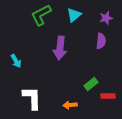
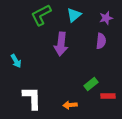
purple arrow: moved 1 px right, 4 px up
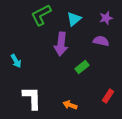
cyan triangle: moved 4 px down
purple semicircle: rotated 84 degrees counterclockwise
green rectangle: moved 9 px left, 17 px up
red rectangle: rotated 56 degrees counterclockwise
orange arrow: rotated 24 degrees clockwise
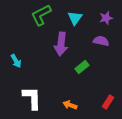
cyan triangle: moved 1 px right, 1 px up; rotated 14 degrees counterclockwise
red rectangle: moved 6 px down
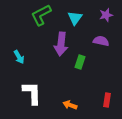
purple star: moved 3 px up
cyan arrow: moved 3 px right, 4 px up
green rectangle: moved 2 px left, 5 px up; rotated 32 degrees counterclockwise
white L-shape: moved 5 px up
red rectangle: moved 1 px left, 2 px up; rotated 24 degrees counterclockwise
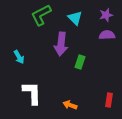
cyan triangle: rotated 21 degrees counterclockwise
purple semicircle: moved 6 px right, 6 px up; rotated 14 degrees counterclockwise
red rectangle: moved 2 px right
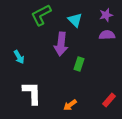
cyan triangle: moved 2 px down
green rectangle: moved 1 px left, 2 px down
red rectangle: rotated 32 degrees clockwise
orange arrow: rotated 56 degrees counterclockwise
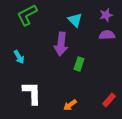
green L-shape: moved 14 px left
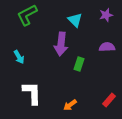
purple semicircle: moved 12 px down
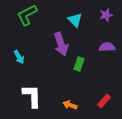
purple arrow: rotated 25 degrees counterclockwise
white L-shape: moved 3 px down
red rectangle: moved 5 px left, 1 px down
orange arrow: rotated 56 degrees clockwise
